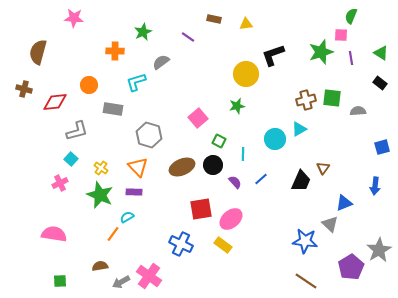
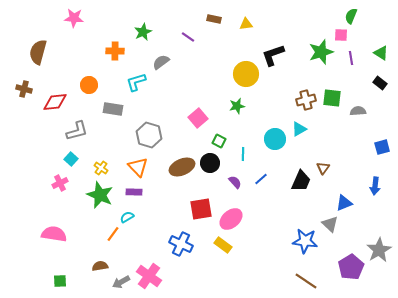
black circle at (213, 165): moved 3 px left, 2 px up
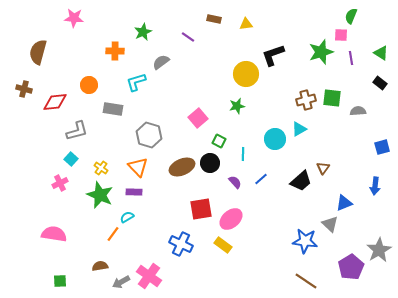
black trapezoid at (301, 181): rotated 25 degrees clockwise
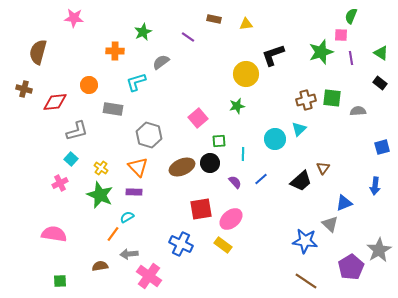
cyan triangle at (299, 129): rotated 14 degrees counterclockwise
green square at (219, 141): rotated 32 degrees counterclockwise
gray arrow at (121, 282): moved 8 px right, 28 px up; rotated 24 degrees clockwise
